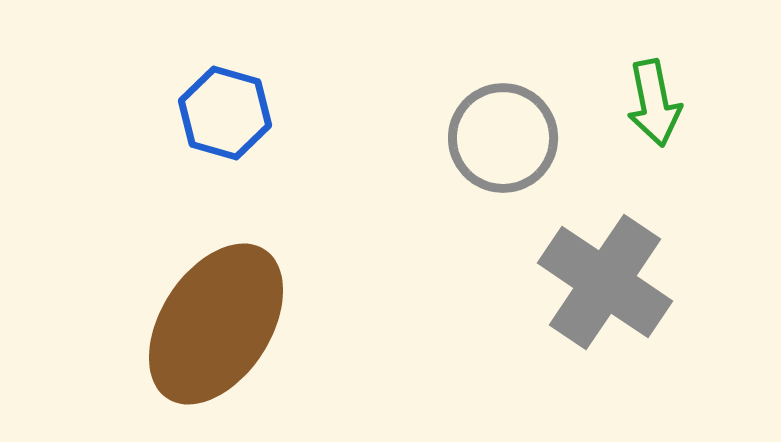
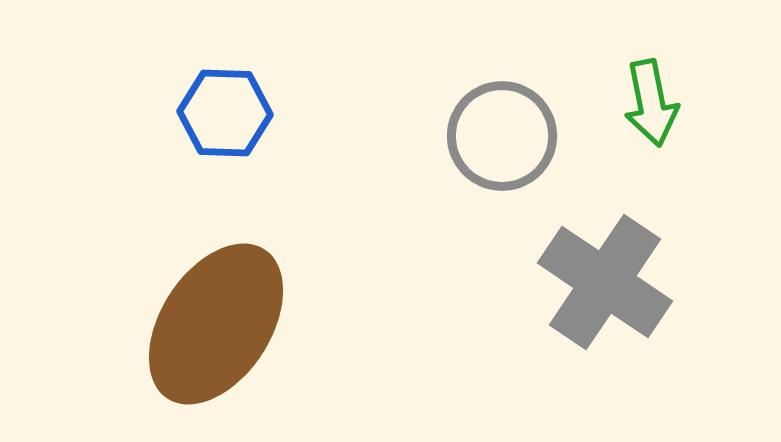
green arrow: moved 3 px left
blue hexagon: rotated 14 degrees counterclockwise
gray circle: moved 1 px left, 2 px up
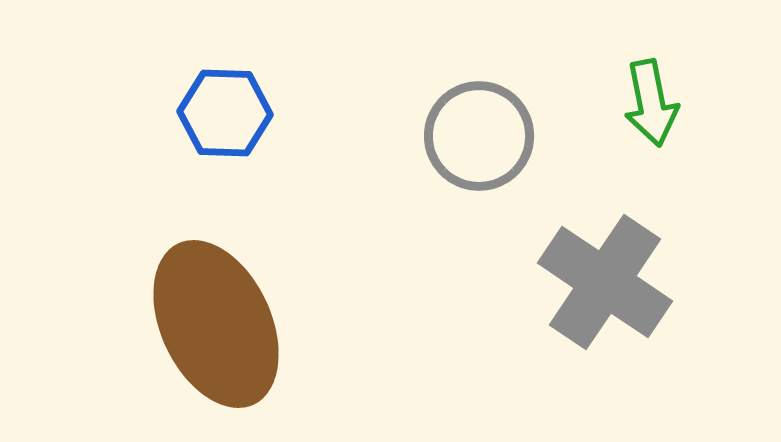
gray circle: moved 23 px left
brown ellipse: rotated 58 degrees counterclockwise
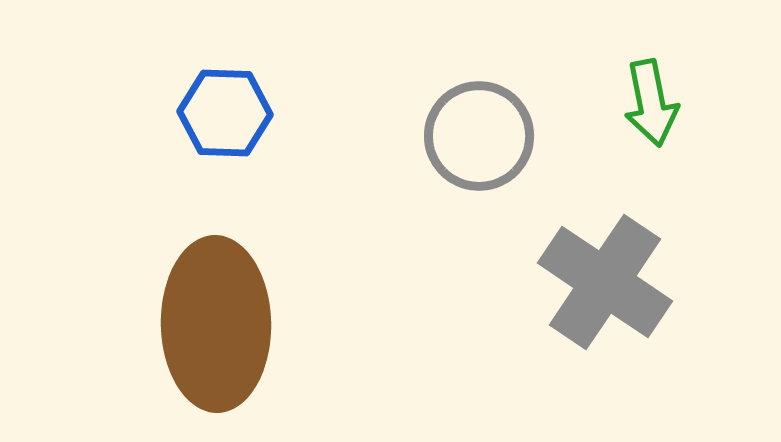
brown ellipse: rotated 24 degrees clockwise
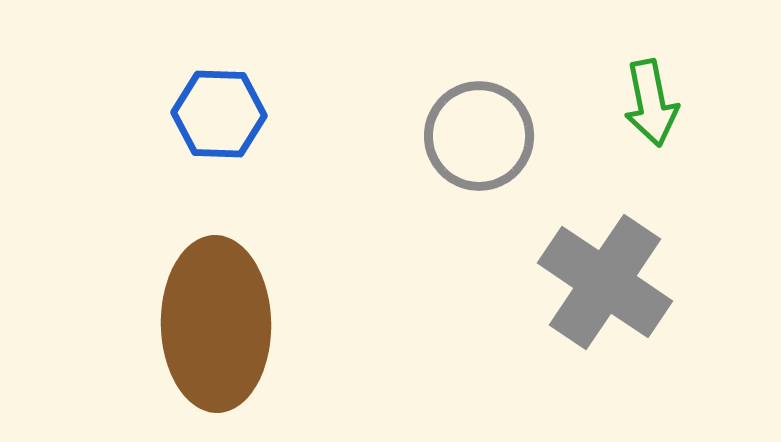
blue hexagon: moved 6 px left, 1 px down
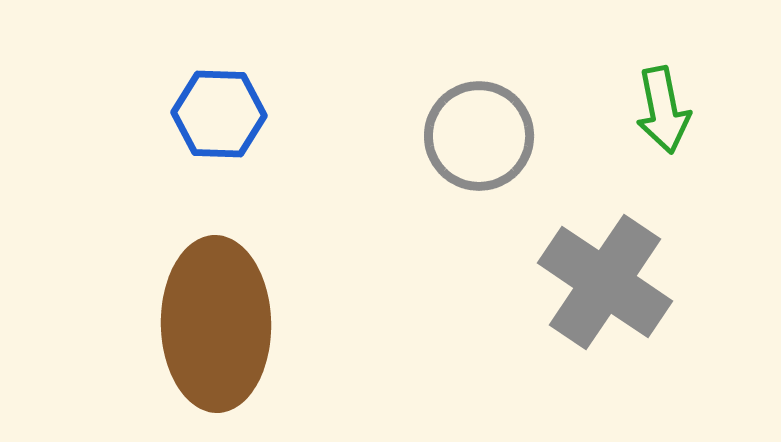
green arrow: moved 12 px right, 7 px down
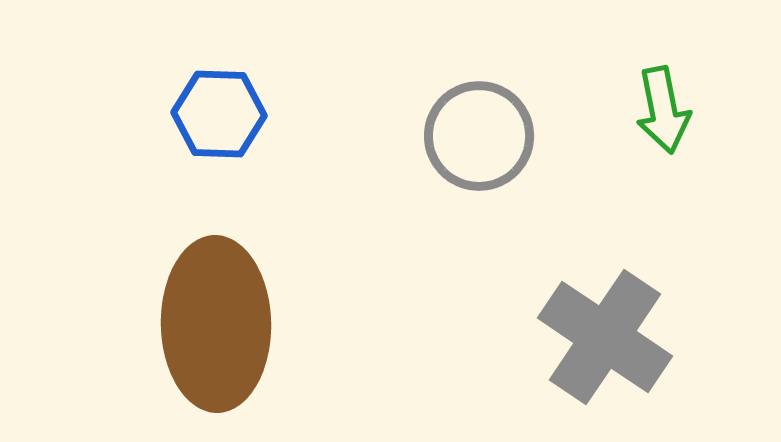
gray cross: moved 55 px down
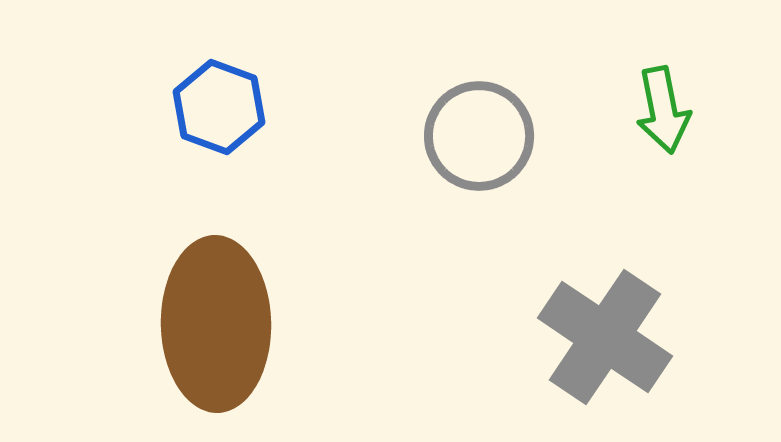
blue hexagon: moved 7 px up; rotated 18 degrees clockwise
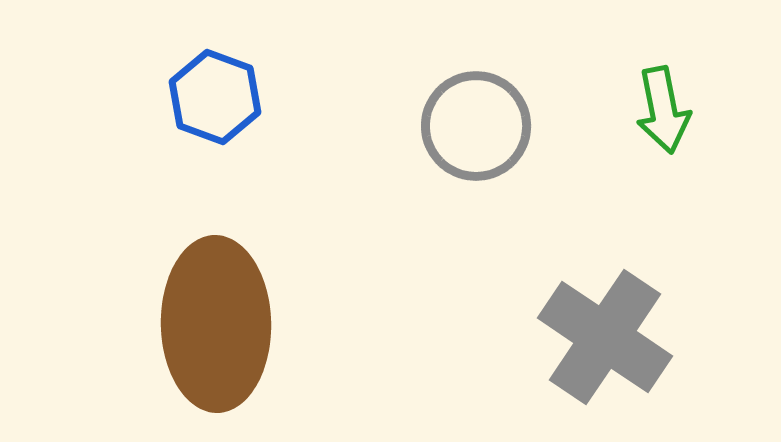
blue hexagon: moved 4 px left, 10 px up
gray circle: moved 3 px left, 10 px up
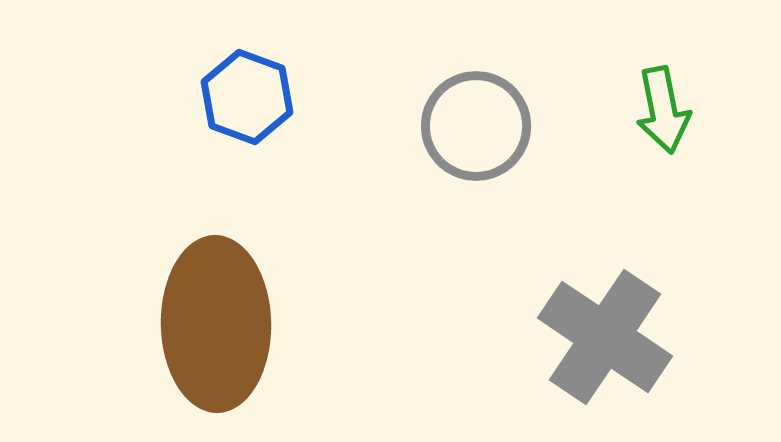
blue hexagon: moved 32 px right
